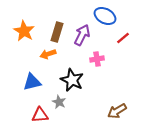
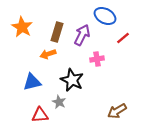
orange star: moved 2 px left, 4 px up
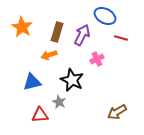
red line: moved 2 px left; rotated 56 degrees clockwise
orange arrow: moved 1 px right, 1 px down
pink cross: rotated 16 degrees counterclockwise
brown arrow: moved 1 px down
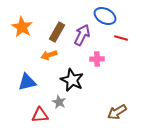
brown rectangle: rotated 12 degrees clockwise
pink cross: rotated 24 degrees clockwise
blue triangle: moved 5 px left
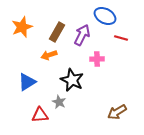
orange star: rotated 20 degrees clockwise
blue triangle: rotated 18 degrees counterclockwise
